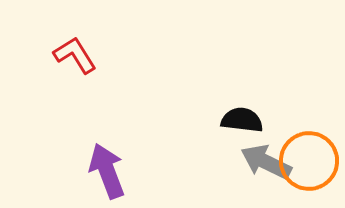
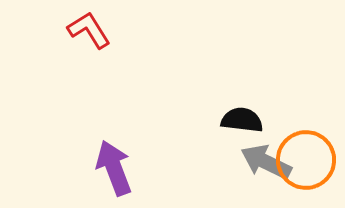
red L-shape: moved 14 px right, 25 px up
orange circle: moved 3 px left, 1 px up
purple arrow: moved 7 px right, 3 px up
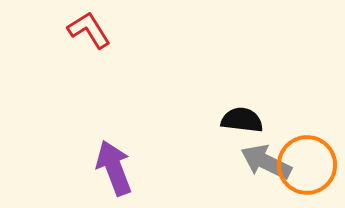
orange circle: moved 1 px right, 5 px down
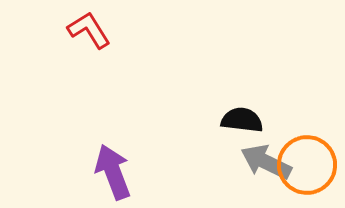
purple arrow: moved 1 px left, 4 px down
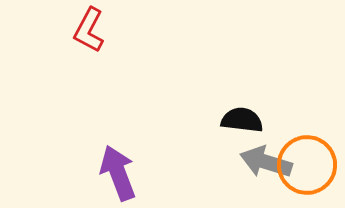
red L-shape: rotated 120 degrees counterclockwise
gray arrow: rotated 9 degrees counterclockwise
purple arrow: moved 5 px right, 1 px down
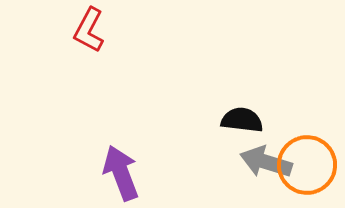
purple arrow: moved 3 px right
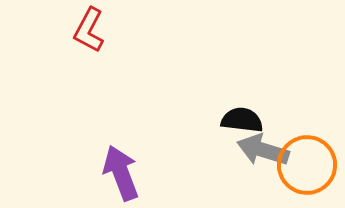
gray arrow: moved 3 px left, 12 px up
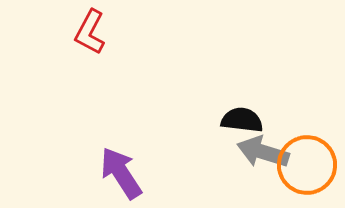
red L-shape: moved 1 px right, 2 px down
gray arrow: moved 2 px down
purple arrow: rotated 12 degrees counterclockwise
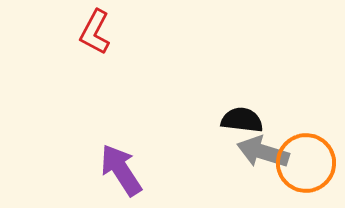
red L-shape: moved 5 px right
orange circle: moved 1 px left, 2 px up
purple arrow: moved 3 px up
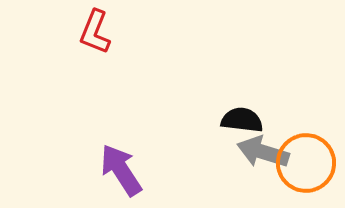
red L-shape: rotated 6 degrees counterclockwise
